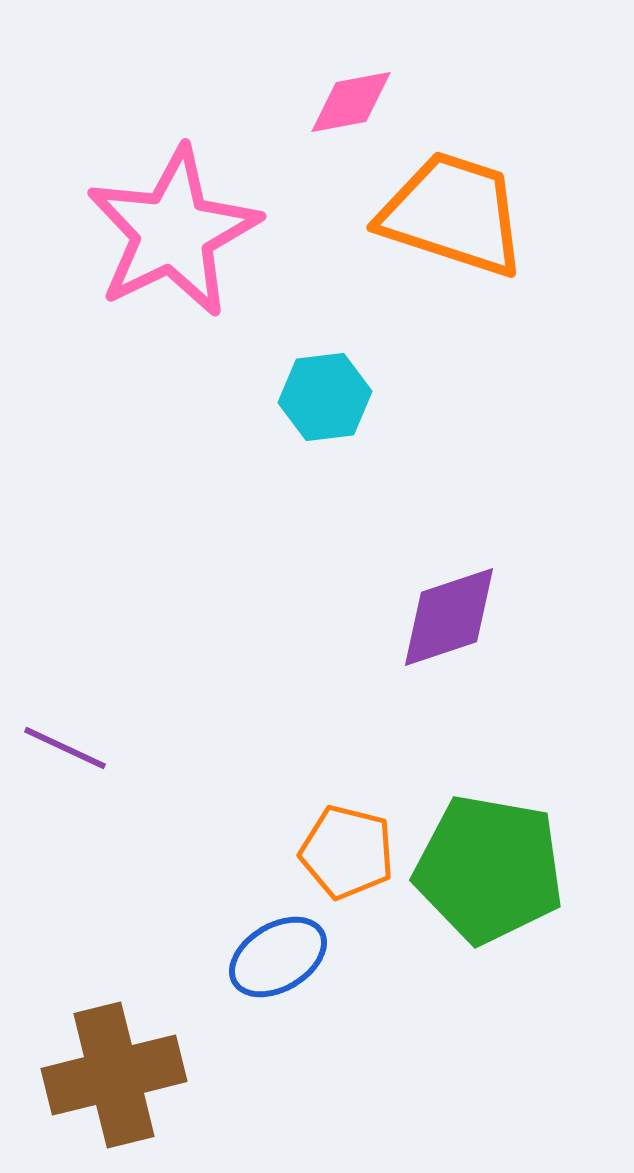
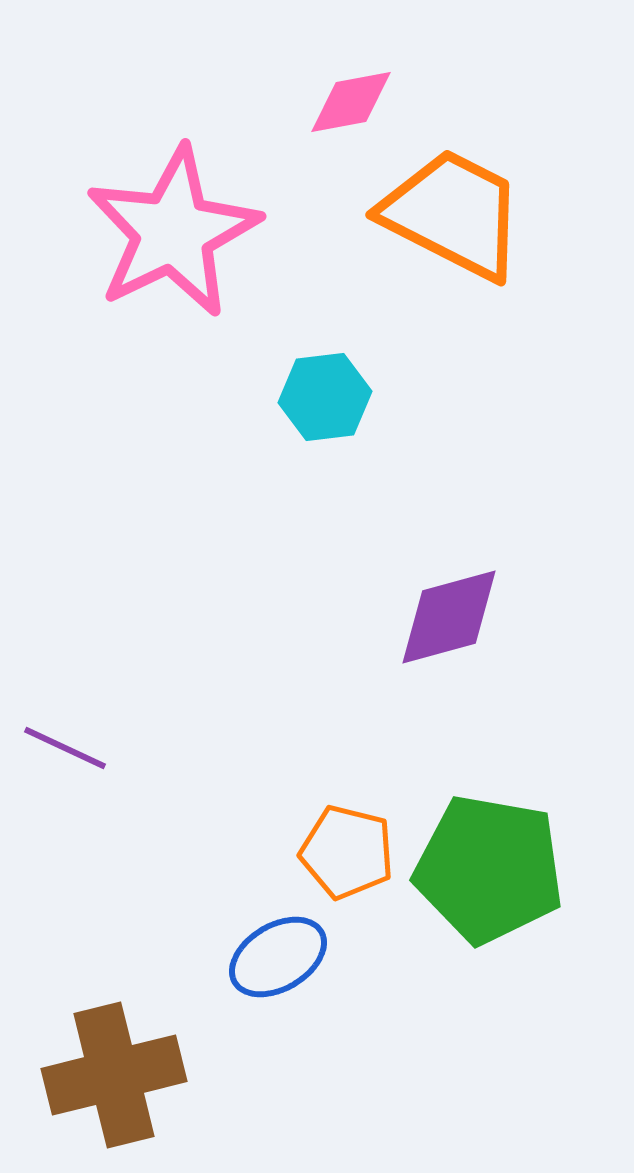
orange trapezoid: rotated 9 degrees clockwise
purple diamond: rotated 3 degrees clockwise
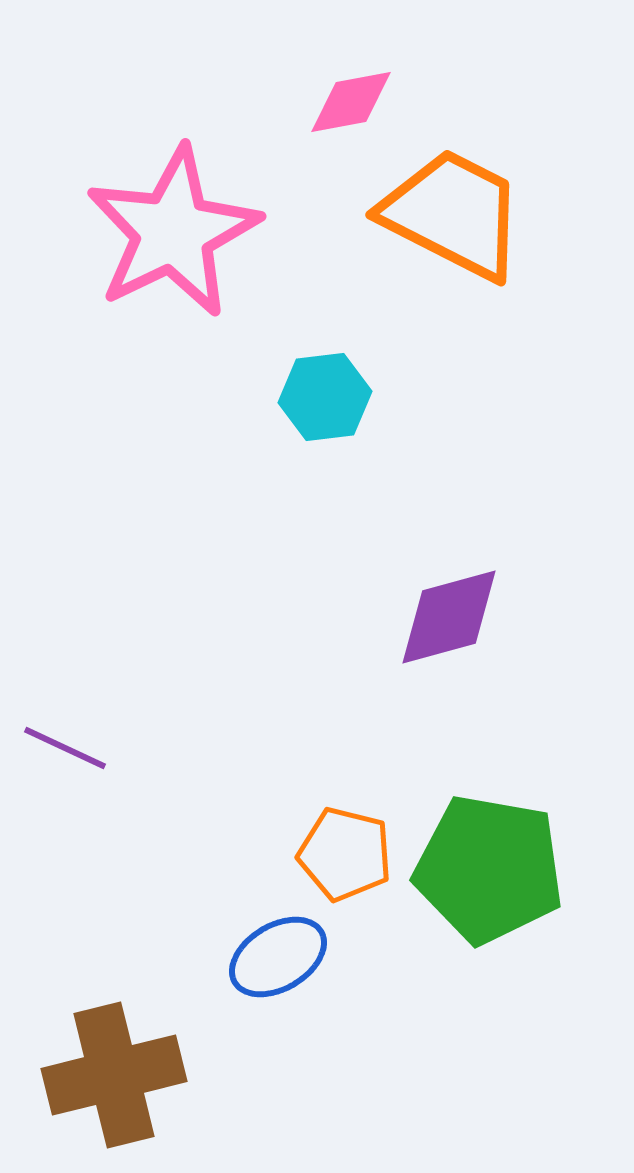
orange pentagon: moved 2 px left, 2 px down
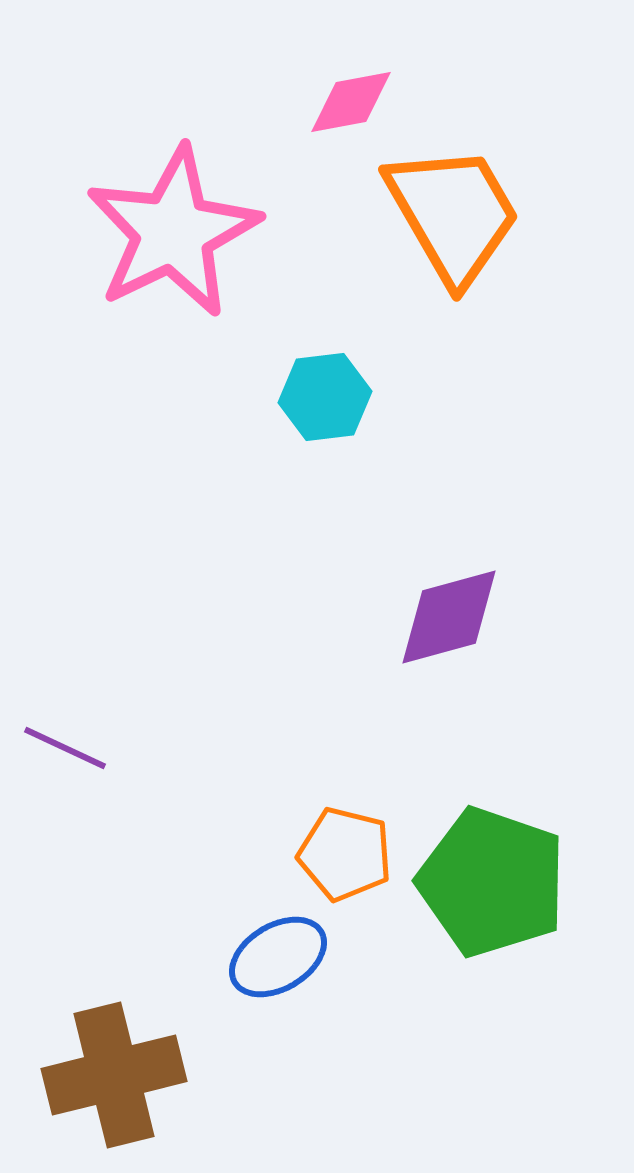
orange trapezoid: rotated 33 degrees clockwise
green pentagon: moved 3 px right, 13 px down; rotated 9 degrees clockwise
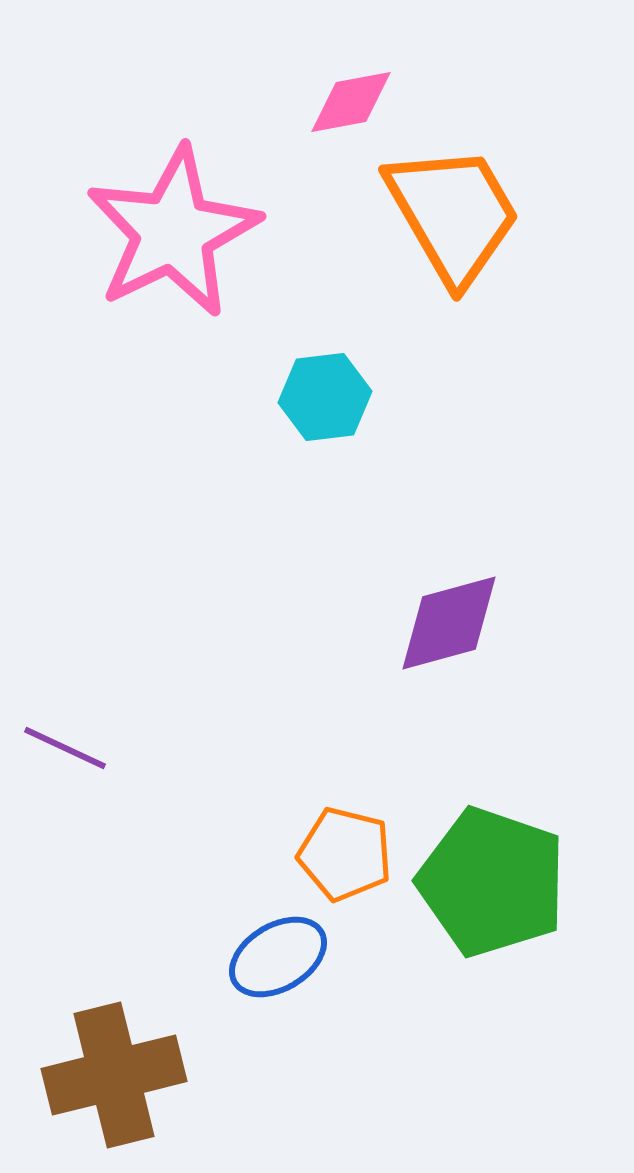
purple diamond: moved 6 px down
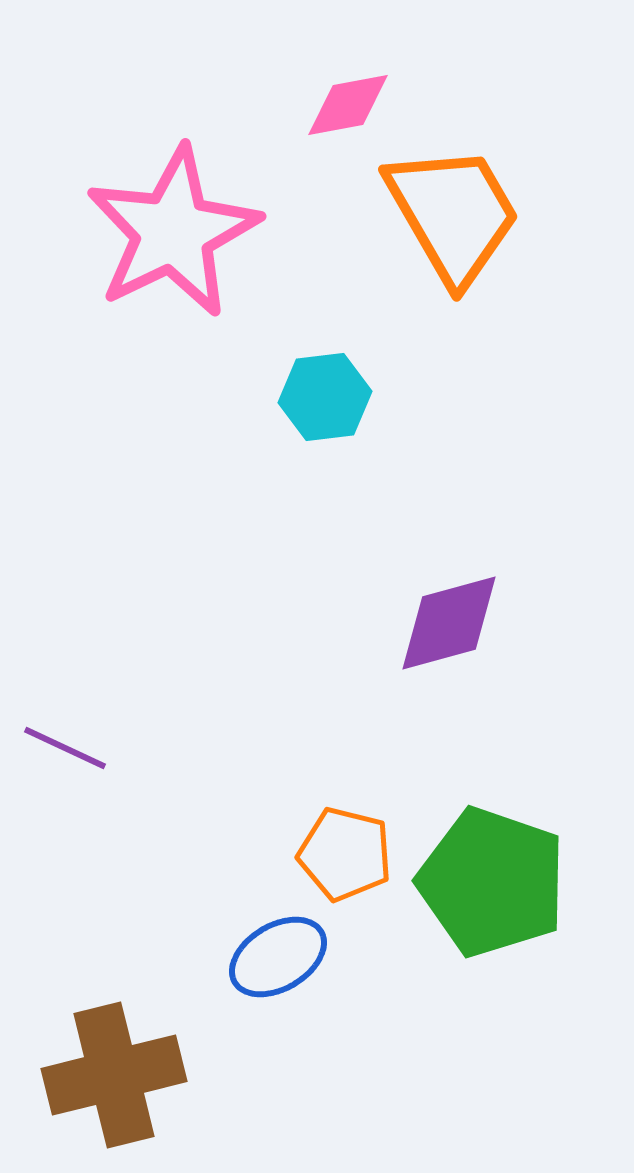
pink diamond: moved 3 px left, 3 px down
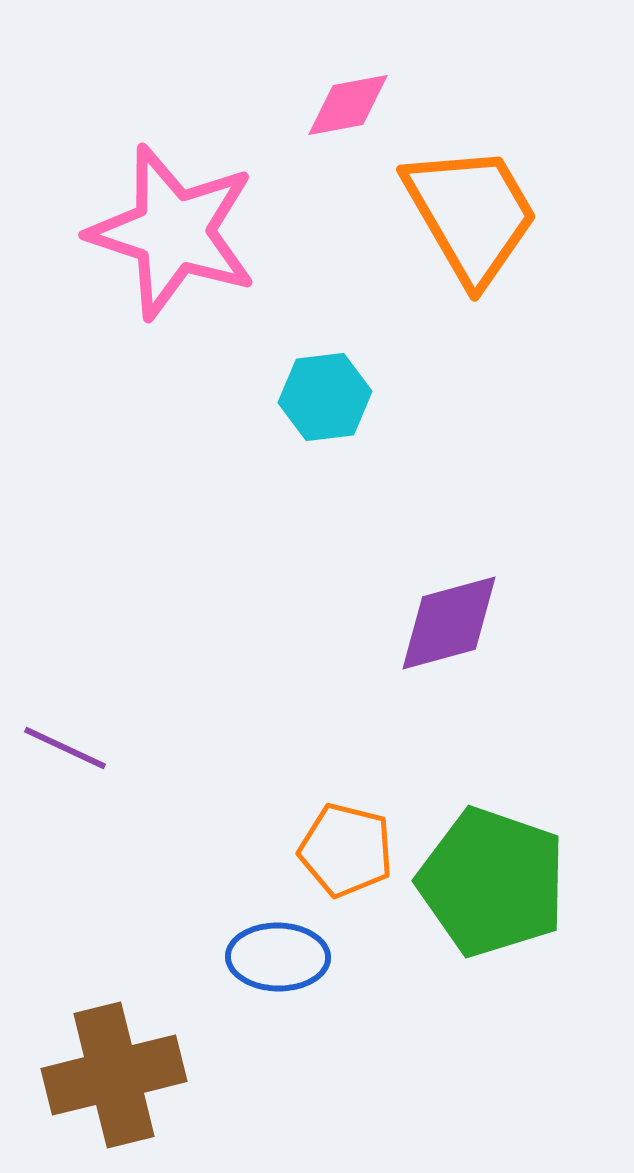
orange trapezoid: moved 18 px right
pink star: rotated 28 degrees counterclockwise
orange pentagon: moved 1 px right, 4 px up
blue ellipse: rotated 32 degrees clockwise
